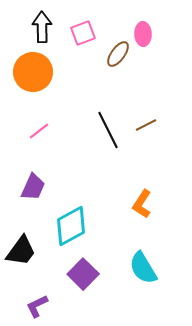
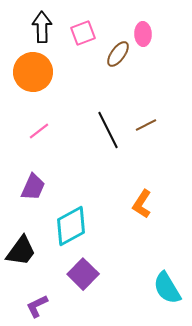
cyan semicircle: moved 24 px right, 20 px down
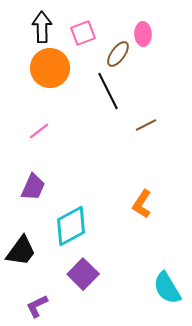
orange circle: moved 17 px right, 4 px up
black line: moved 39 px up
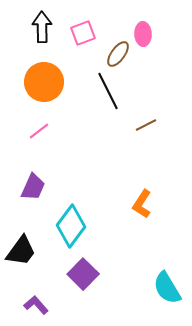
orange circle: moved 6 px left, 14 px down
cyan diamond: rotated 24 degrees counterclockwise
purple L-shape: moved 1 px left, 1 px up; rotated 75 degrees clockwise
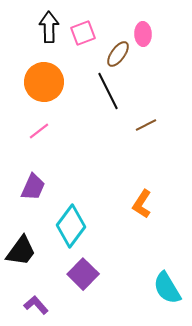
black arrow: moved 7 px right
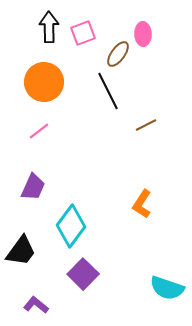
cyan semicircle: rotated 40 degrees counterclockwise
purple L-shape: rotated 10 degrees counterclockwise
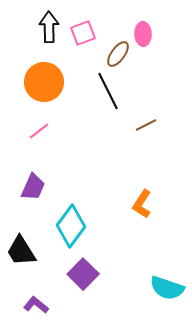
black trapezoid: rotated 112 degrees clockwise
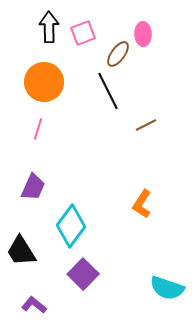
pink line: moved 1 px left, 2 px up; rotated 35 degrees counterclockwise
purple L-shape: moved 2 px left
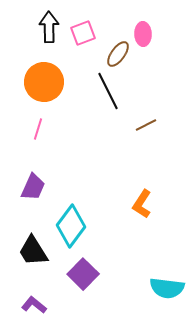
black trapezoid: moved 12 px right
cyan semicircle: rotated 12 degrees counterclockwise
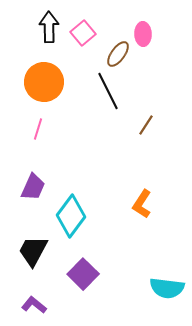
pink square: rotated 20 degrees counterclockwise
brown line: rotated 30 degrees counterclockwise
cyan diamond: moved 10 px up
black trapezoid: rotated 60 degrees clockwise
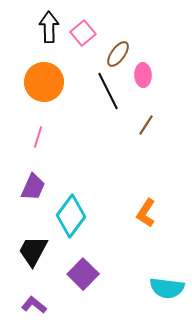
pink ellipse: moved 41 px down
pink line: moved 8 px down
orange L-shape: moved 4 px right, 9 px down
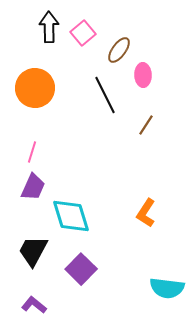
brown ellipse: moved 1 px right, 4 px up
orange circle: moved 9 px left, 6 px down
black line: moved 3 px left, 4 px down
pink line: moved 6 px left, 15 px down
cyan diamond: rotated 54 degrees counterclockwise
purple square: moved 2 px left, 5 px up
